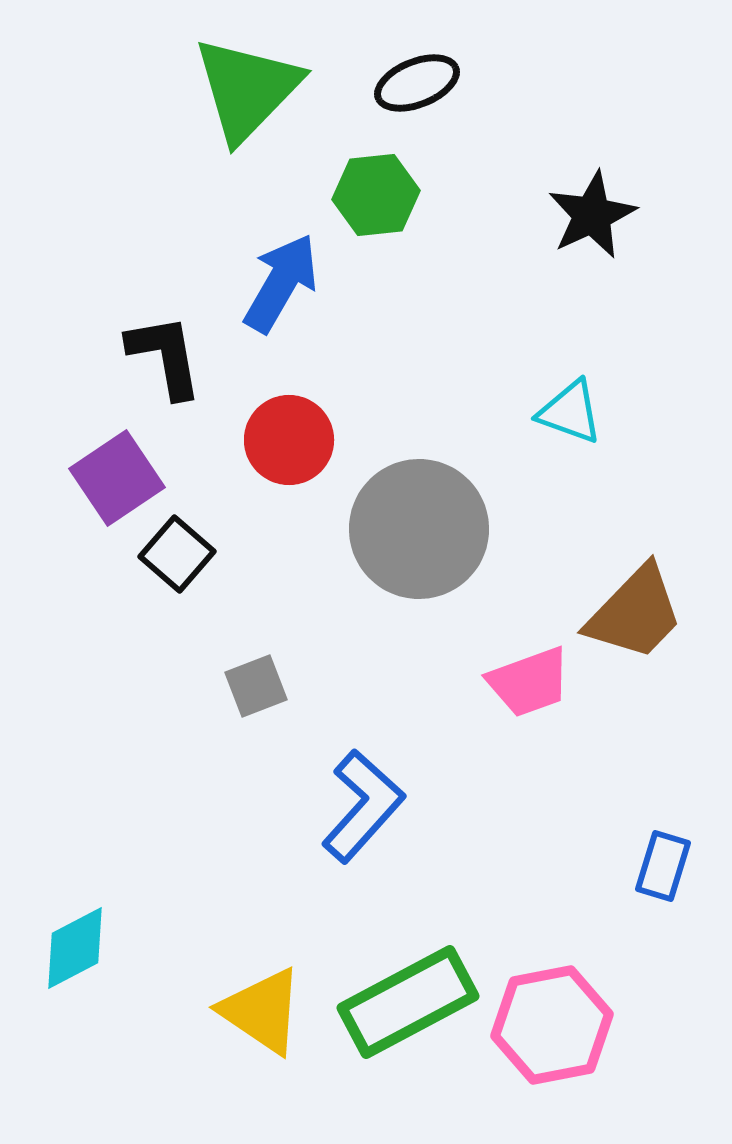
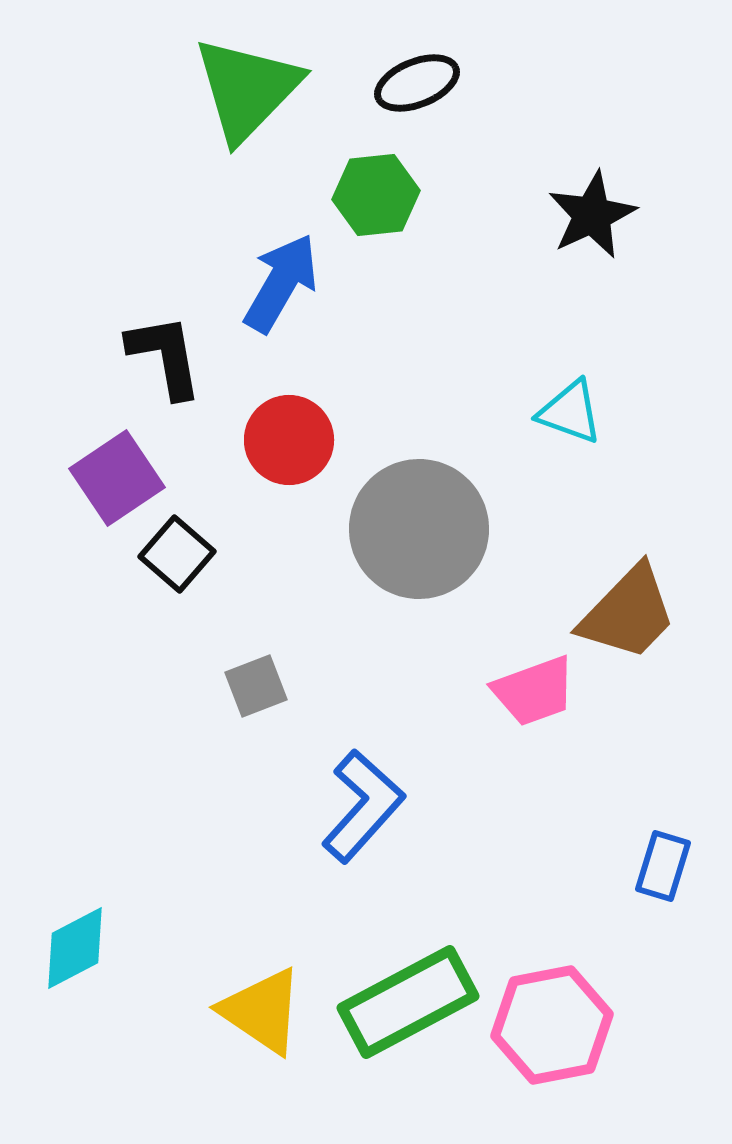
brown trapezoid: moved 7 px left
pink trapezoid: moved 5 px right, 9 px down
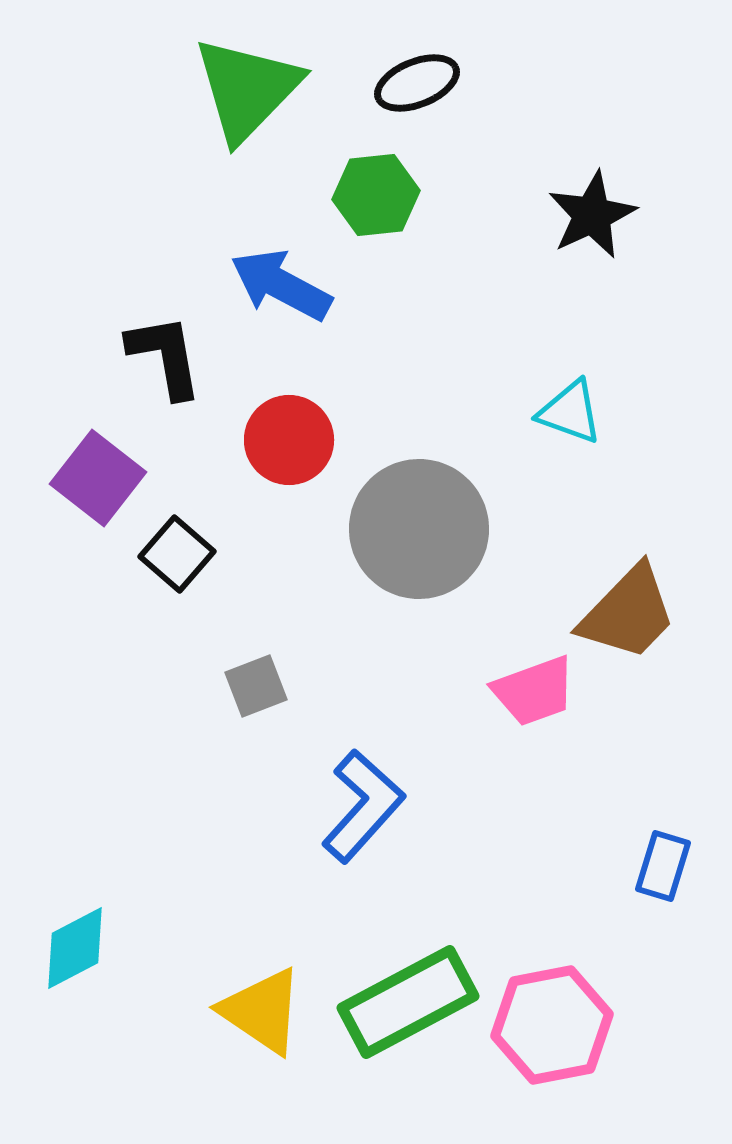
blue arrow: moved 2 px down; rotated 92 degrees counterclockwise
purple square: moved 19 px left; rotated 18 degrees counterclockwise
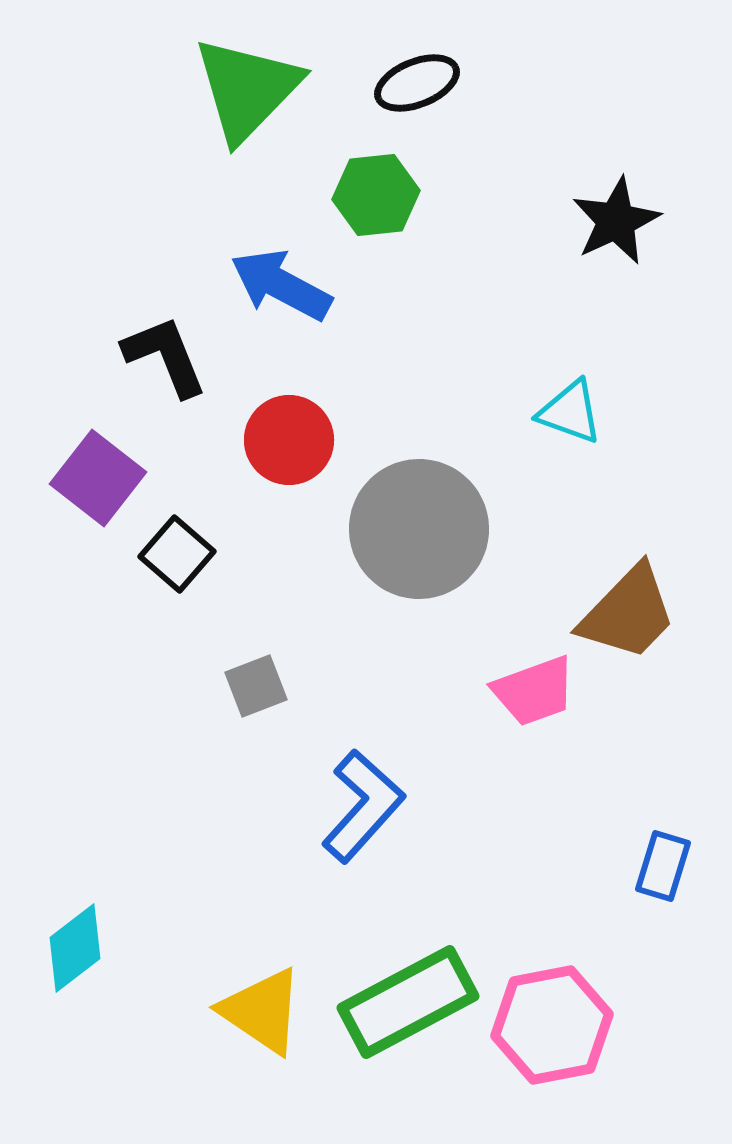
black star: moved 24 px right, 6 px down
black L-shape: rotated 12 degrees counterclockwise
cyan diamond: rotated 10 degrees counterclockwise
